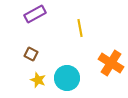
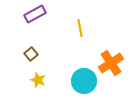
brown square: rotated 24 degrees clockwise
orange cross: rotated 25 degrees clockwise
cyan circle: moved 17 px right, 3 px down
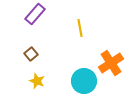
purple rectangle: rotated 20 degrees counterclockwise
yellow star: moved 1 px left, 1 px down
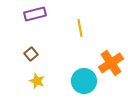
purple rectangle: rotated 35 degrees clockwise
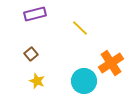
yellow line: rotated 36 degrees counterclockwise
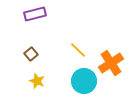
yellow line: moved 2 px left, 22 px down
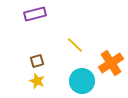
yellow line: moved 3 px left, 5 px up
brown square: moved 6 px right, 7 px down; rotated 24 degrees clockwise
cyan circle: moved 2 px left
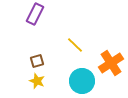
purple rectangle: rotated 50 degrees counterclockwise
